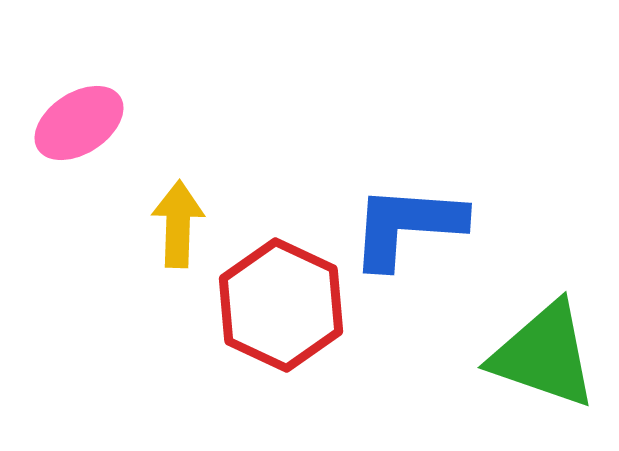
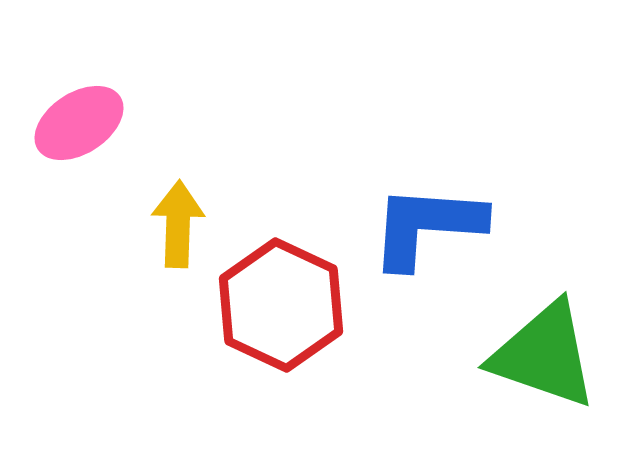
blue L-shape: moved 20 px right
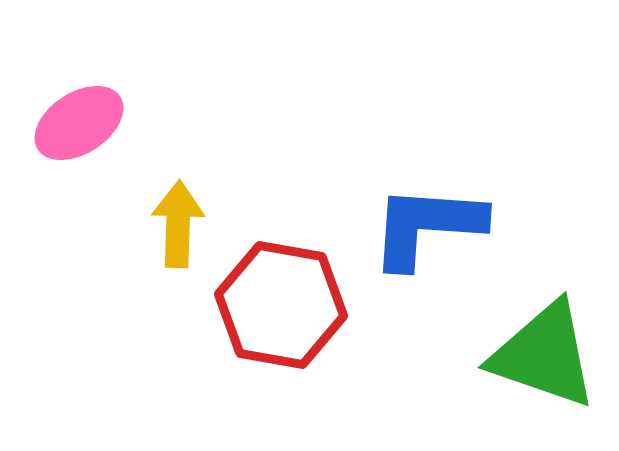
red hexagon: rotated 15 degrees counterclockwise
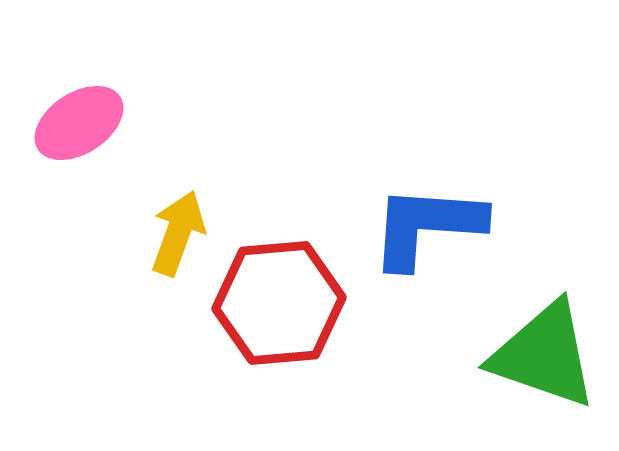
yellow arrow: moved 9 px down; rotated 18 degrees clockwise
red hexagon: moved 2 px left, 2 px up; rotated 15 degrees counterclockwise
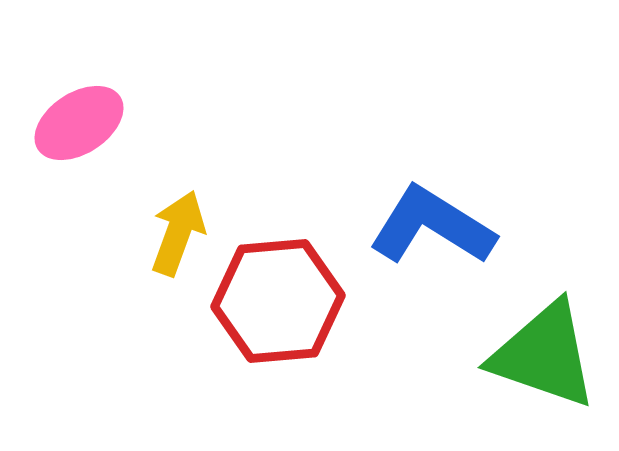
blue L-shape: moved 5 px right; rotated 28 degrees clockwise
red hexagon: moved 1 px left, 2 px up
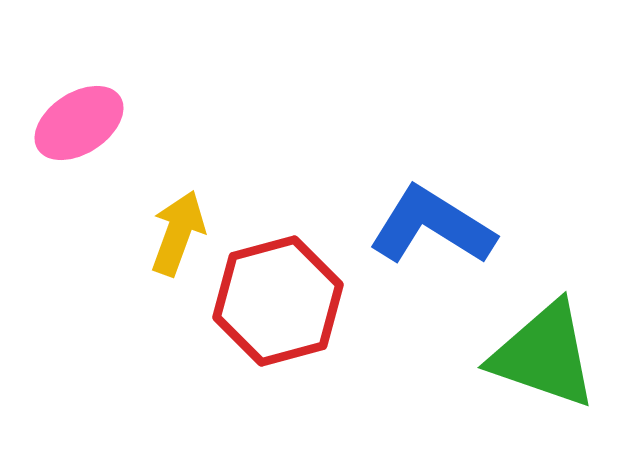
red hexagon: rotated 10 degrees counterclockwise
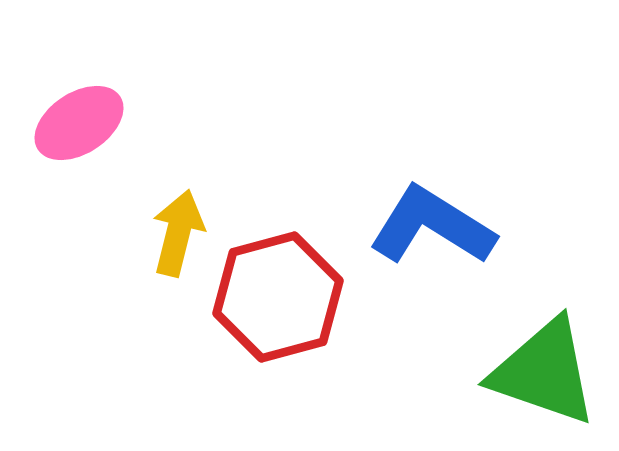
yellow arrow: rotated 6 degrees counterclockwise
red hexagon: moved 4 px up
green triangle: moved 17 px down
